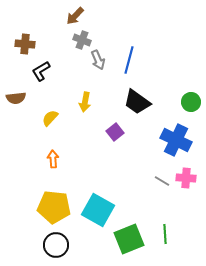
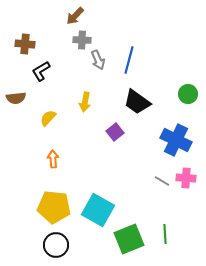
gray cross: rotated 18 degrees counterclockwise
green circle: moved 3 px left, 8 px up
yellow semicircle: moved 2 px left
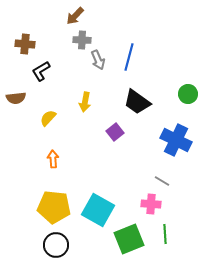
blue line: moved 3 px up
pink cross: moved 35 px left, 26 px down
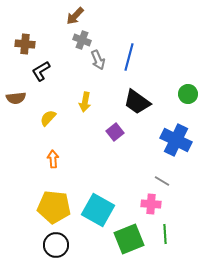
gray cross: rotated 18 degrees clockwise
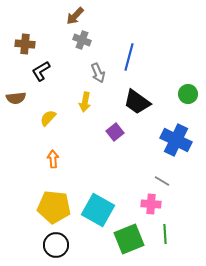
gray arrow: moved 13 px down
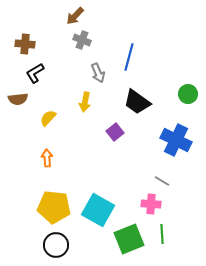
black L-shape: moved 6 px left, 2 px down
brown semicircle: moved 2 px right, 1 px down
orange arrow: moved 6 px left, 1 px up
green line: moved 3 px left
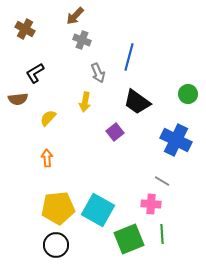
brown cross: moved 15 px up; rotated 24 degrees clockwise
yellow pentagon: moved 4 px right, 1 px down; rotated 12 degrees counterclockwise
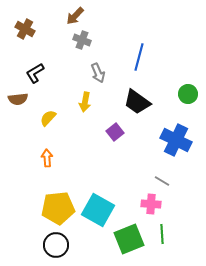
blue line: moved 10 px right
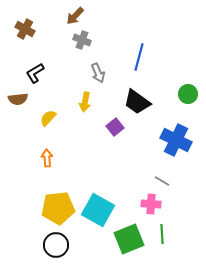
purple square: moved 5 px up
